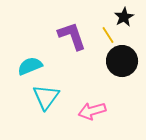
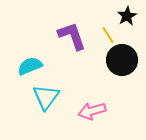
black star: moved 3 px right, 1 px up
black circle: moved 1 px up
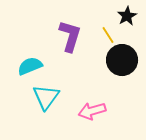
purple L-shape: moved 2 px left; rotated 36 degrees clockwise
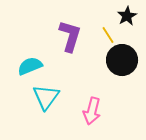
pink arrow: rotated 60 degrees counterclockwise
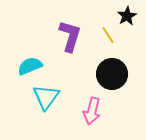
black circle: moved 10 px left, 14 px down
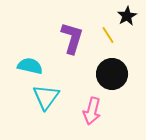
purple L-shape: moved 2 px right, 2 px down
cyan semicircle: rotated 35 degrees clockwise
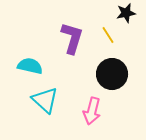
black star: moved 1 px left, 3 px up; rotated 18 degrees clockwise
cyan triangle: moved 1 px left, 3 px down; rotated 24 degrees counterclockwise
